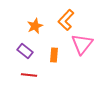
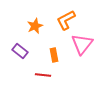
orange L-shape: rotated 20 degrees clockwise
purple rectangle: moved 5 px left
orange rectangle: rotated 16 degrees counterclockwise
red line: moved 14 px right
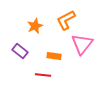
orange rectangle: moved 1 px down; rotated 72 degrees counterclockwise
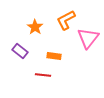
orange star: moved 1 px down; rotated 14 degrees counterclockwise
pink triangle: moved 6 px right, 6 px up
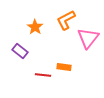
orange rectangle: moved 10 px right, 11 px down
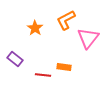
orange star: moved 1 px down
purple rectangle: moved 5 px left, 8 px down
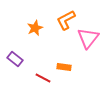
orange star: rotated 14 degrees clockwise
red line: moved 3 px down; rotated 21 degrees clockwise
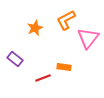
red line: rotated 49 degrees counterclockwise
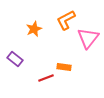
orange star: moved 1 px left, 1 px down
red line: moved 3 px right
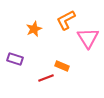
pink triangle: rotated 10 degrees counterclockwise
purple rectangle: rotated 21 degrees counterclockwise
orange rectangle: moved 2 px left, 1 px up; rotated 16 degrees clockwise
